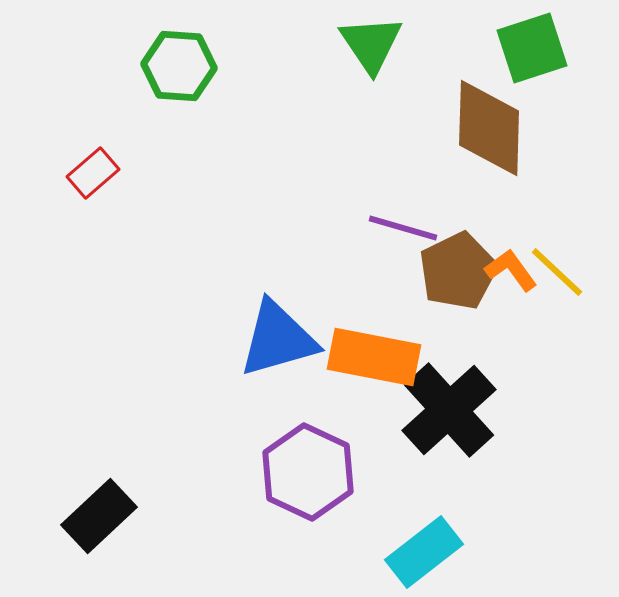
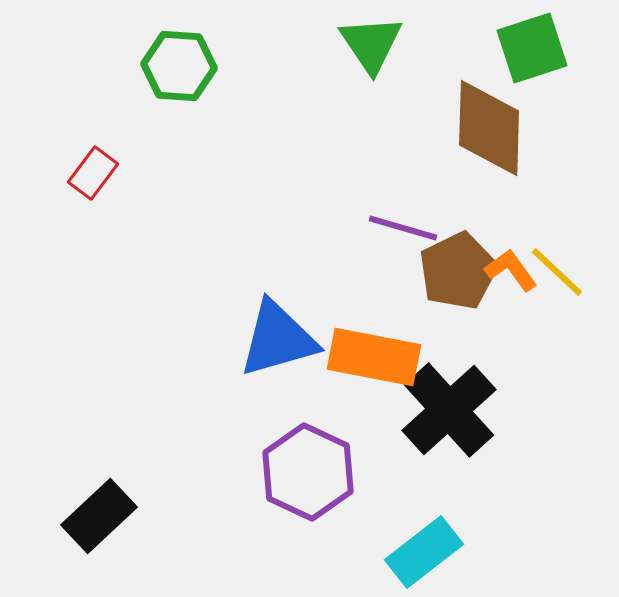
red rectangle: rotated 12 degrees counterclockwise
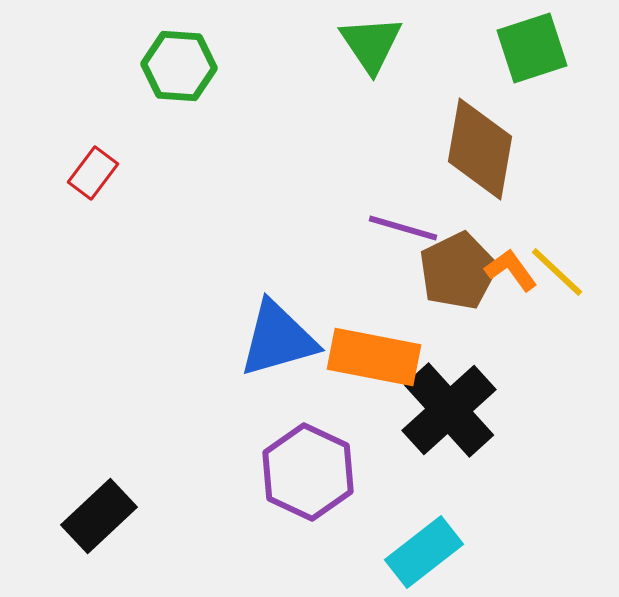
brown diamond: moved 9 px left, 21 px down; rotated 8 degrees clockwise
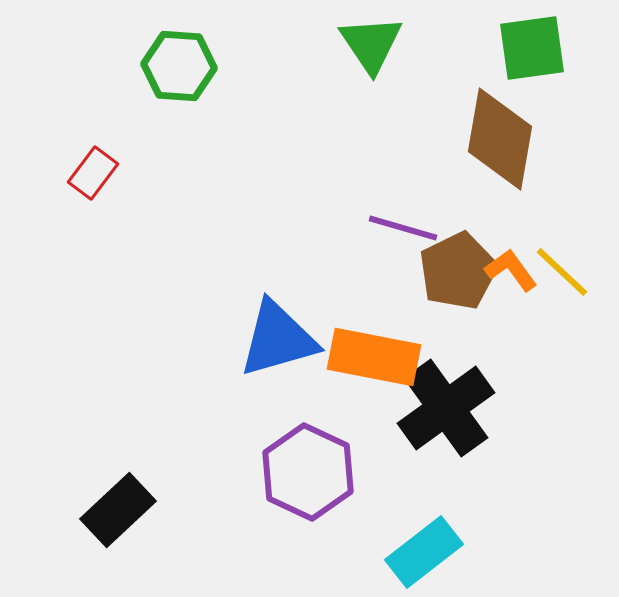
green square: rotated 10 degrees clockwise
brown diamond: moved 20 px right, 10 px up
yellow line: moved 5 px right
black cross: moved 3 px left, 2 px up; rotated 6 degrees clockwise
black rectangle: moved 19 px right, 6 px up
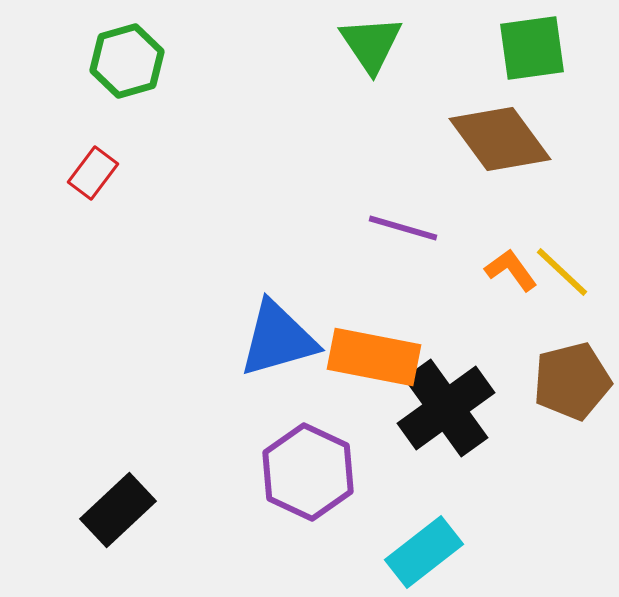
green hexagon: moved 52 px left, 5 px up; rotated 20 degrees counterclockwise
brown diamond: rotated 46 degrees counterclockwise
brown pentagon: moved 114 px right, 110 px down; rotated 12 degrees clockwise
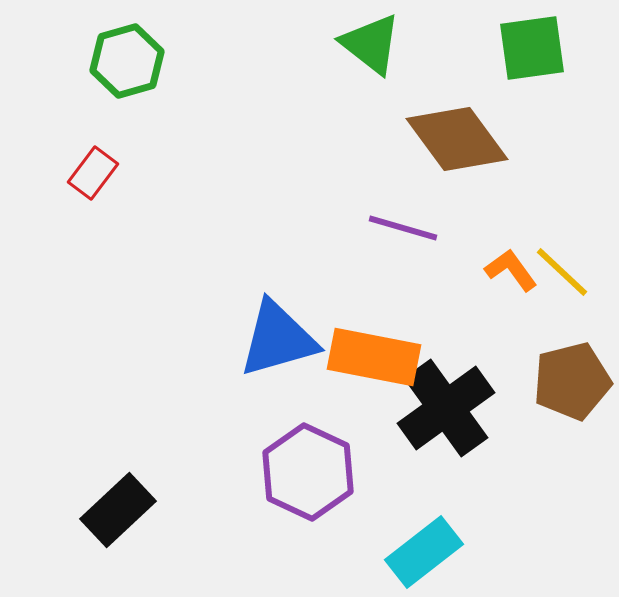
green triangle: rotated 18 degrees counterclockwise
brown diamond: moved 43 px left
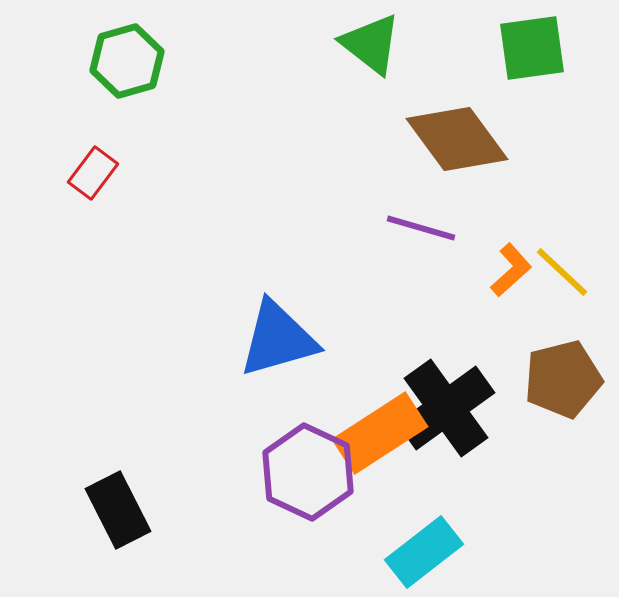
purple line: moved 18 px right
orange L-shape: rotated 84 degrees clockwise
orange rectangle: moved 6 px right, 76 px down; rotated 44 degrees counterclockwise
brown pentagon: moved 9 px left, 2 px up
black rectangle: rotated 74 degrees counterclockwise
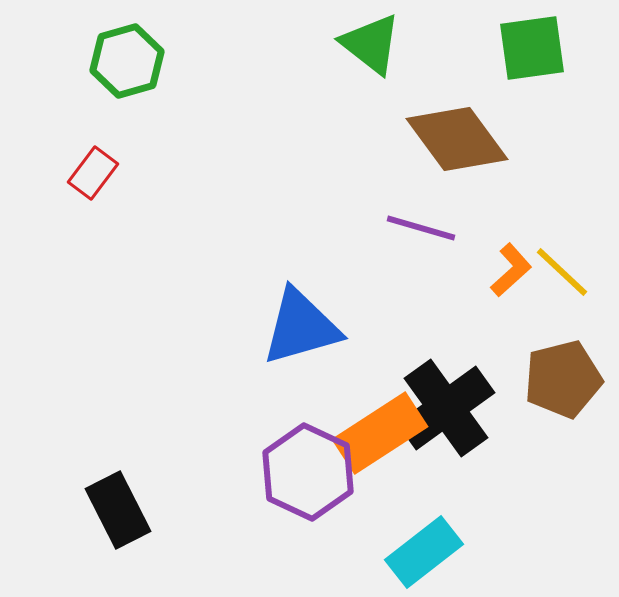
blue triangle: moved 23 px right, 12 px up
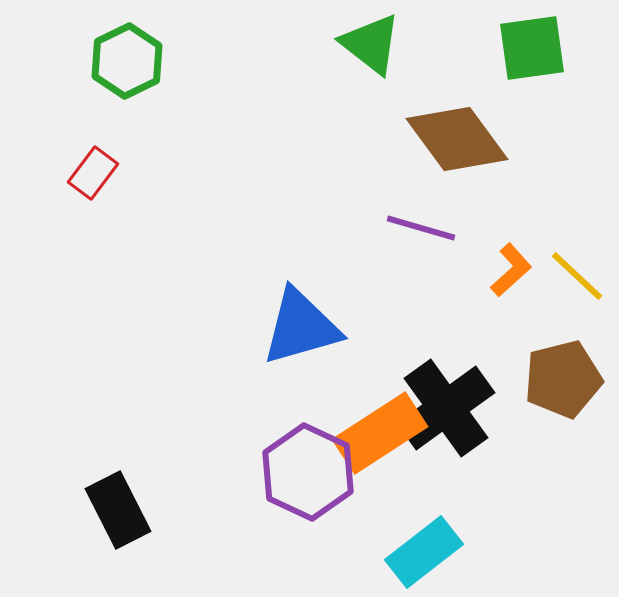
green hexagon: rotated 10 degrees counterclockwise
yellow line: moved 15 px right, 4 px down
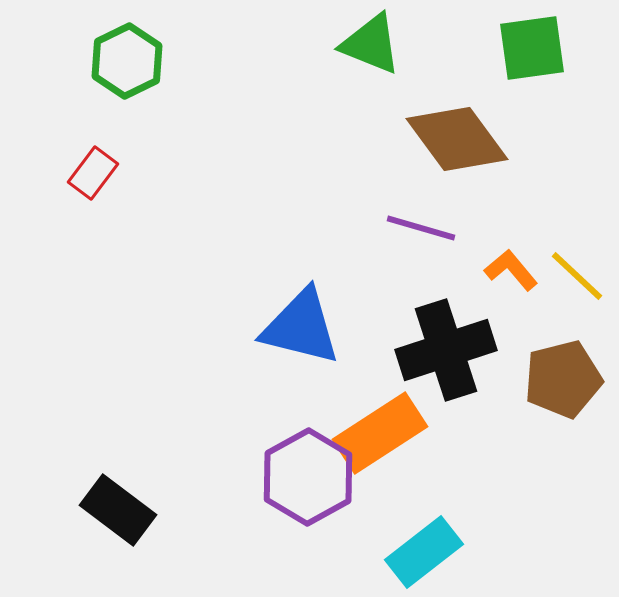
green triangle: rotated 16 degrees counterclockwise
orange L-shape: rotated 88 degrees counterclockwise
blue triangle: rotated 30 degrees clockwise
black cross: moved 58 px up; rotated 18 degrees clockwise
purple hexagon: moved 5 px down; rotated 6 degrees clockwise
black rectangle: rotated 26 degrees counterclockwise
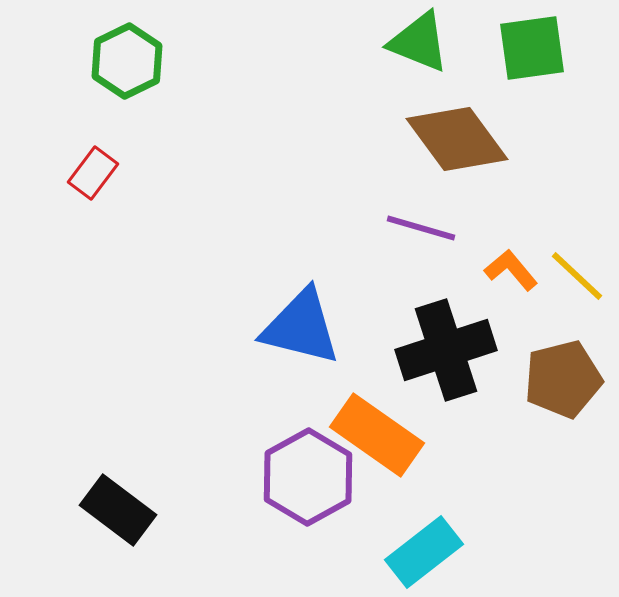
green triangle: moved 48 px right, 2 px up
orange rectangle: moved 3 px left, 2 px down; rotated 68 degrees clockwise
